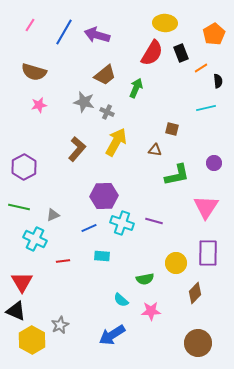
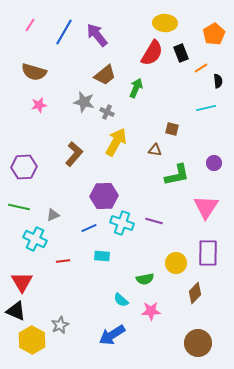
purple arrow at (97, 35): rotated 35 degrees clockwise
brown L-shape at (77, 149): moved 3 px left, 5 px down
purple hexagon at (24, 167): rotated 25 degrees clockwise
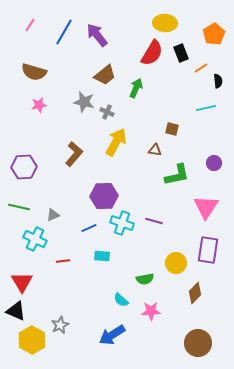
purple rectangle at (208, 253): moved 3 px up; rotated 8 degrees clockwise
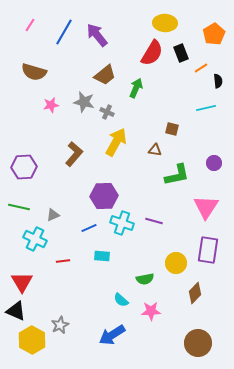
pink star at (39, 105): moved 12 px right
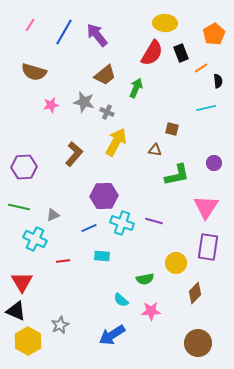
purple rectangle at (208, 250): moved 3 px up
yellow hexagon at (32, 340): moved 4 px left, 1 px down
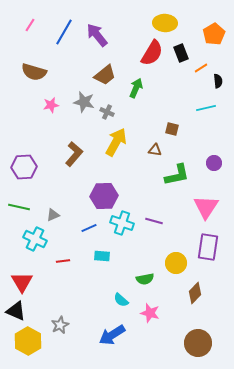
pink star at (151, 311): moved 1 px left, 2 px down; rotated 18 degrees clockwise
